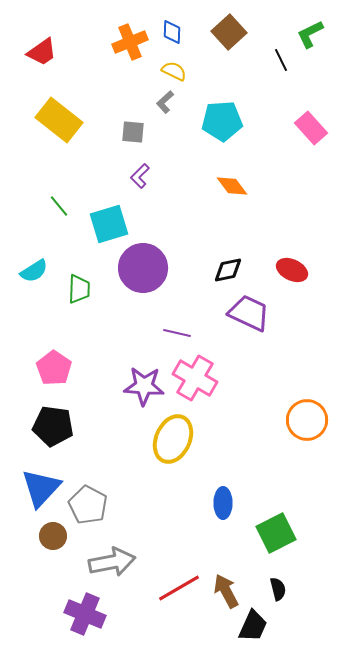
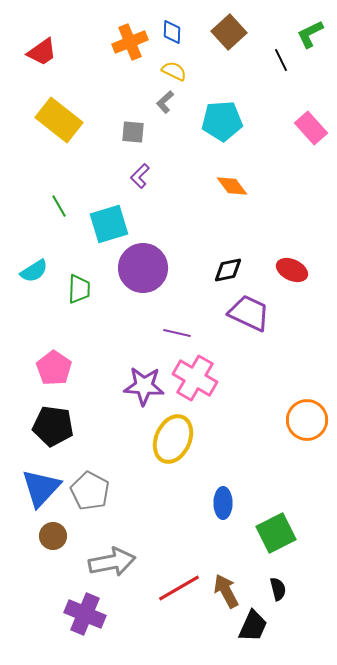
green line: rotated 10 degrees clockwise
gray pentagon: moved 2 px right, 14 px up
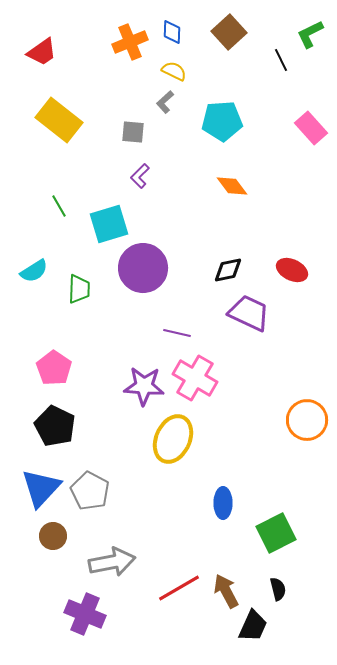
black pentagon: moved 2 px right; rotated 18 degrees clockwise
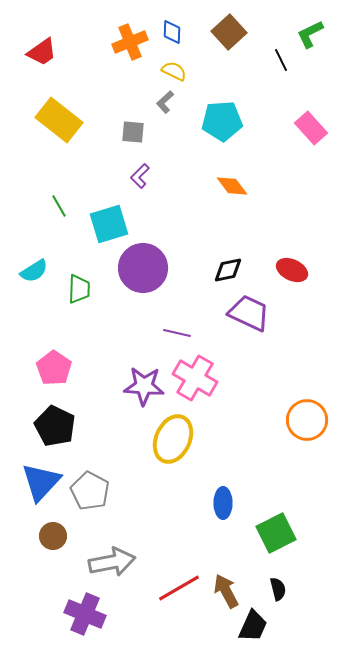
blue triangle: moved 6 px up
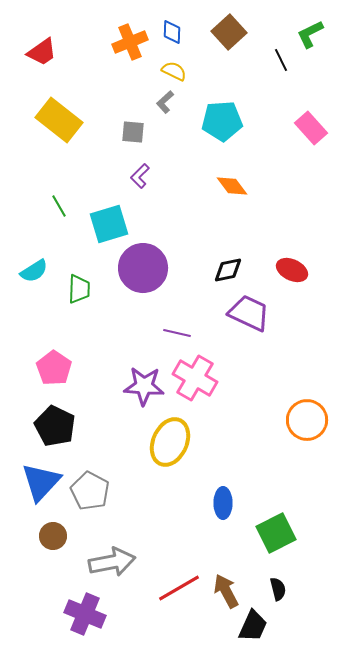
yellow ellipse: moved 3 px left, 3 px down
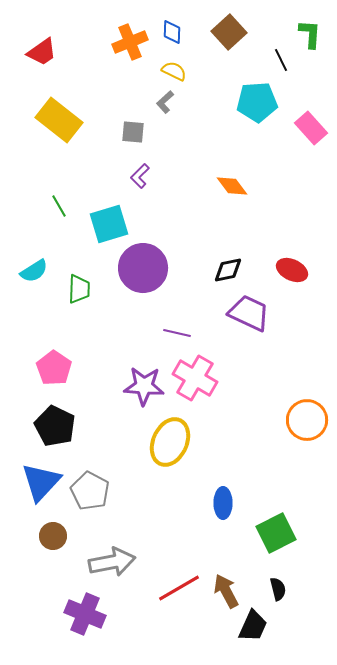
green L-shape: rotated 120 degrees clockwise
cyan pentagon: moved 35 px right, 19 px up
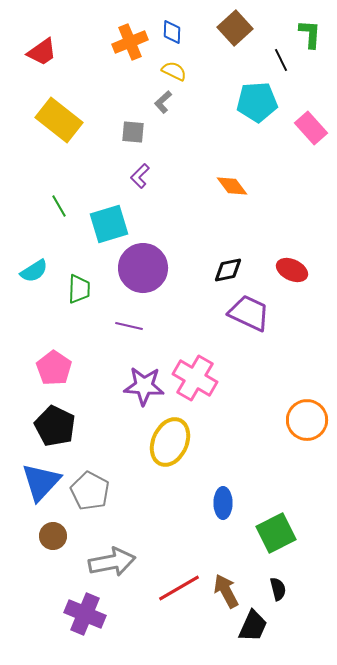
brown square: moved 6 px right, 4 px up
gray L-shape: moved 2 px left
purple line: moved 48 px left, 7 px up
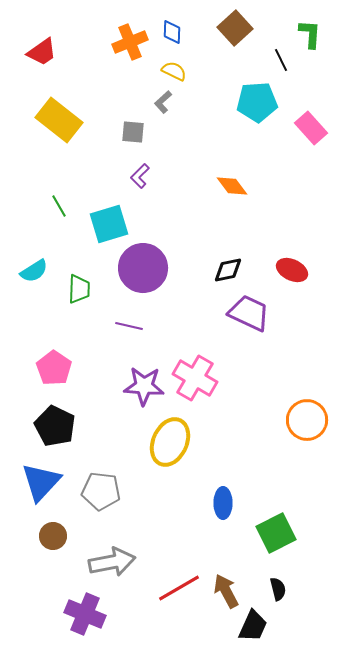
gray pentagon: moved 11 px right; rotated 21 degrees counterclockwise
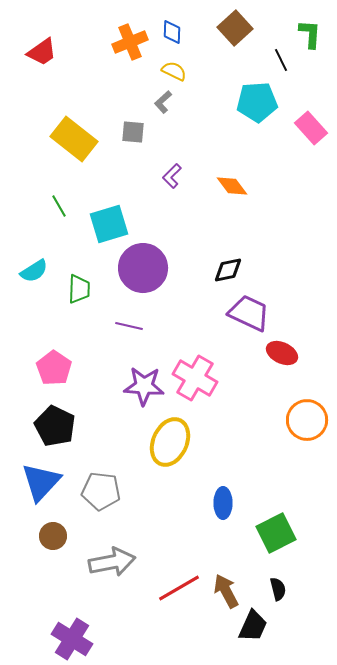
yellow rectangle: moved 15 px right, 19 px down
purple L-shape: moved 32 px right
red ellipse: moved 10 px left, 83 px down
purple cross: moved 13 px left, 25 px down; rotated 9 degrees clockwise
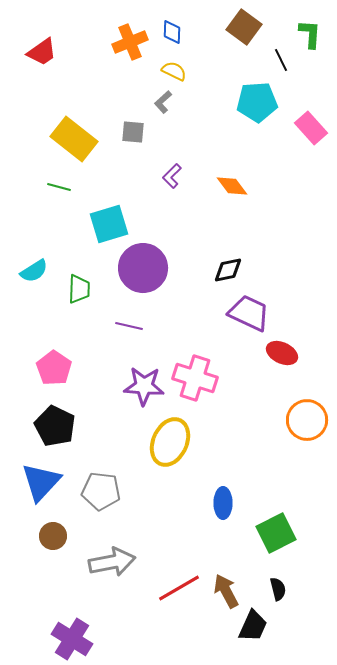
brown square: moved 9 px right, 1 px up; rotated 12 degrees counterclockwise
green line: moved 19 px up; rotated 45 degrees counterclockwise
pink cross: rotated 12 degrees counterclockwise
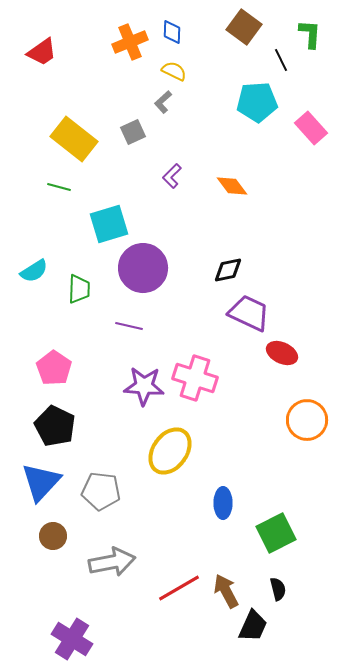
gray square: rotated 30 degrees counterclockwise
yellow ellipse: moved 9 px down; rotated 12 degrees clockwise
